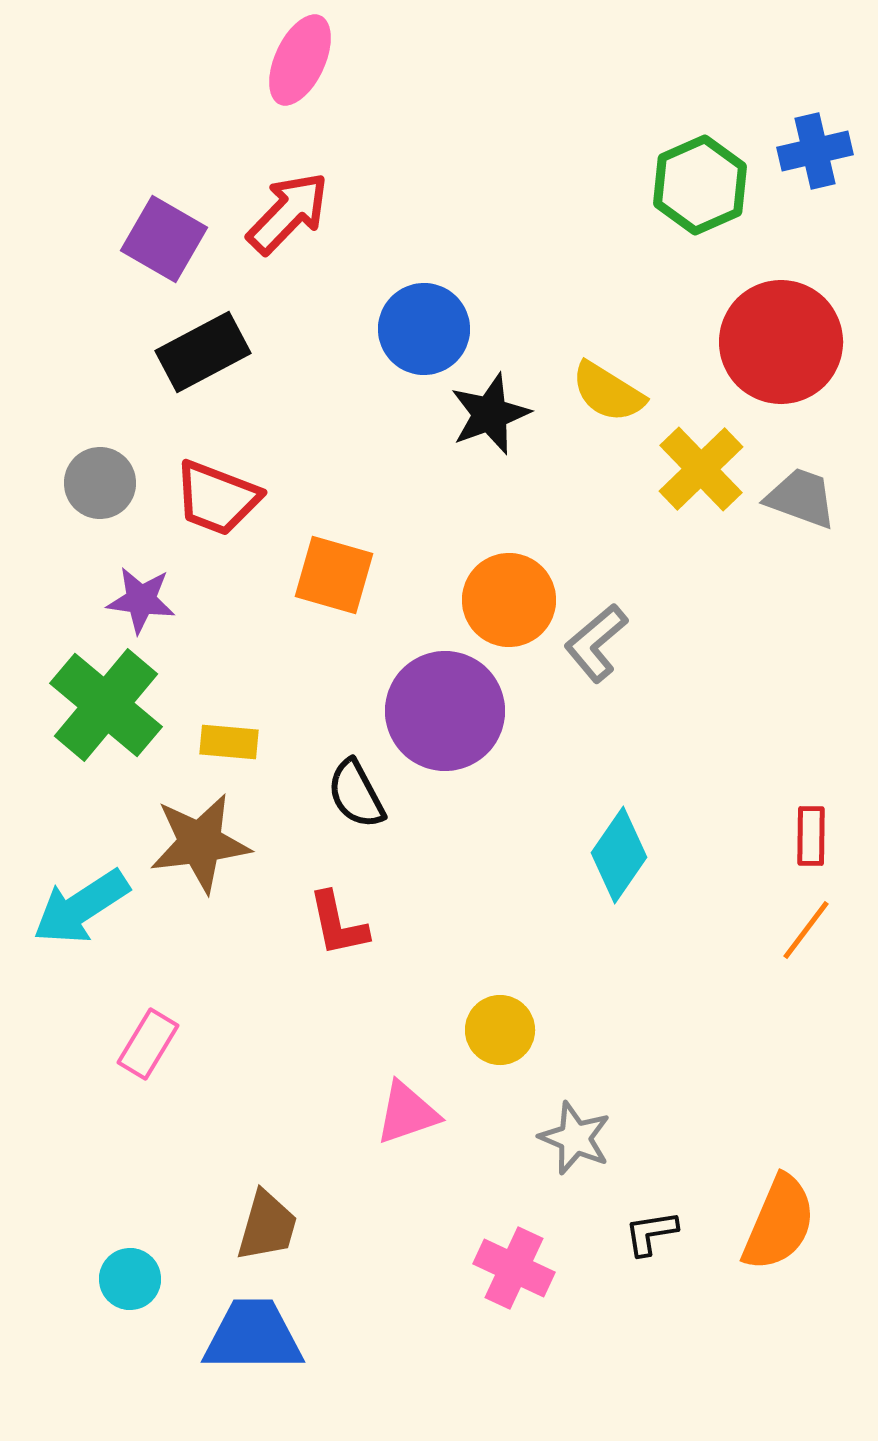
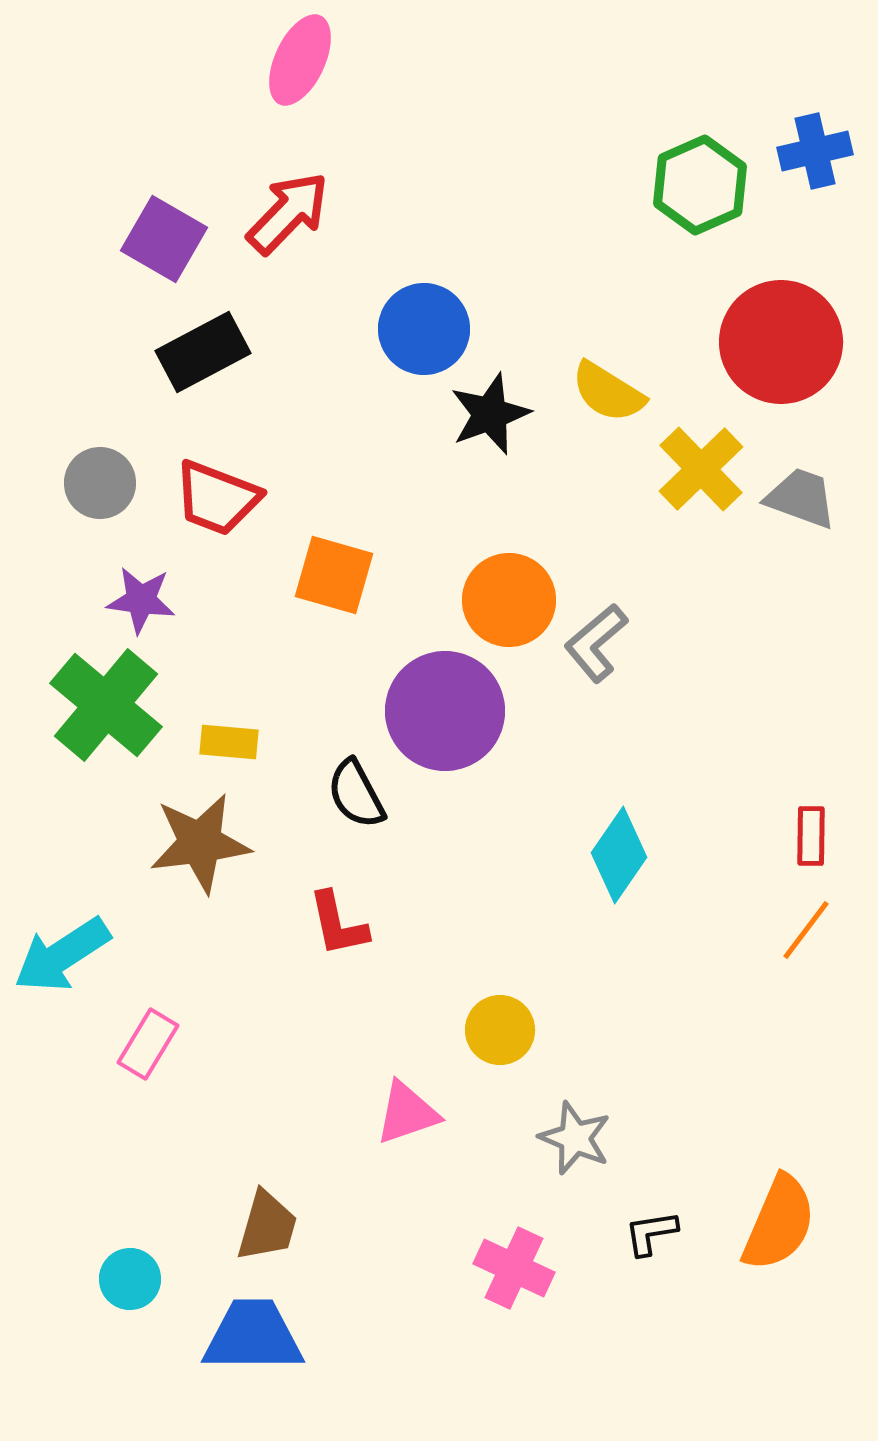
cyan arrow: moved 19 px left, 48 px down
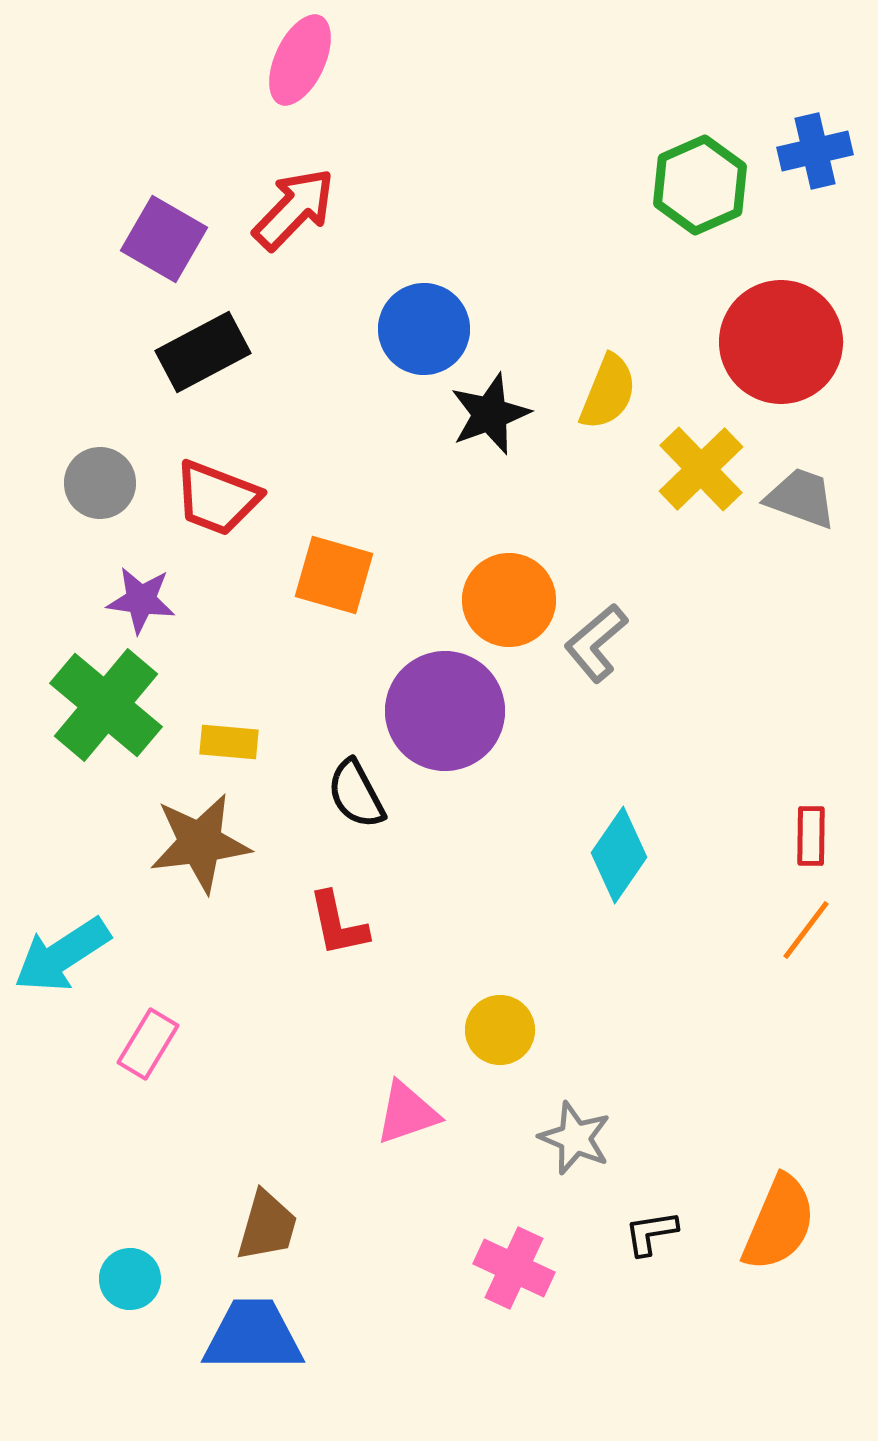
red arrow: moved 6 px right, 4 px up
yellow semicircle: rotated 100 degrees counterclockwise
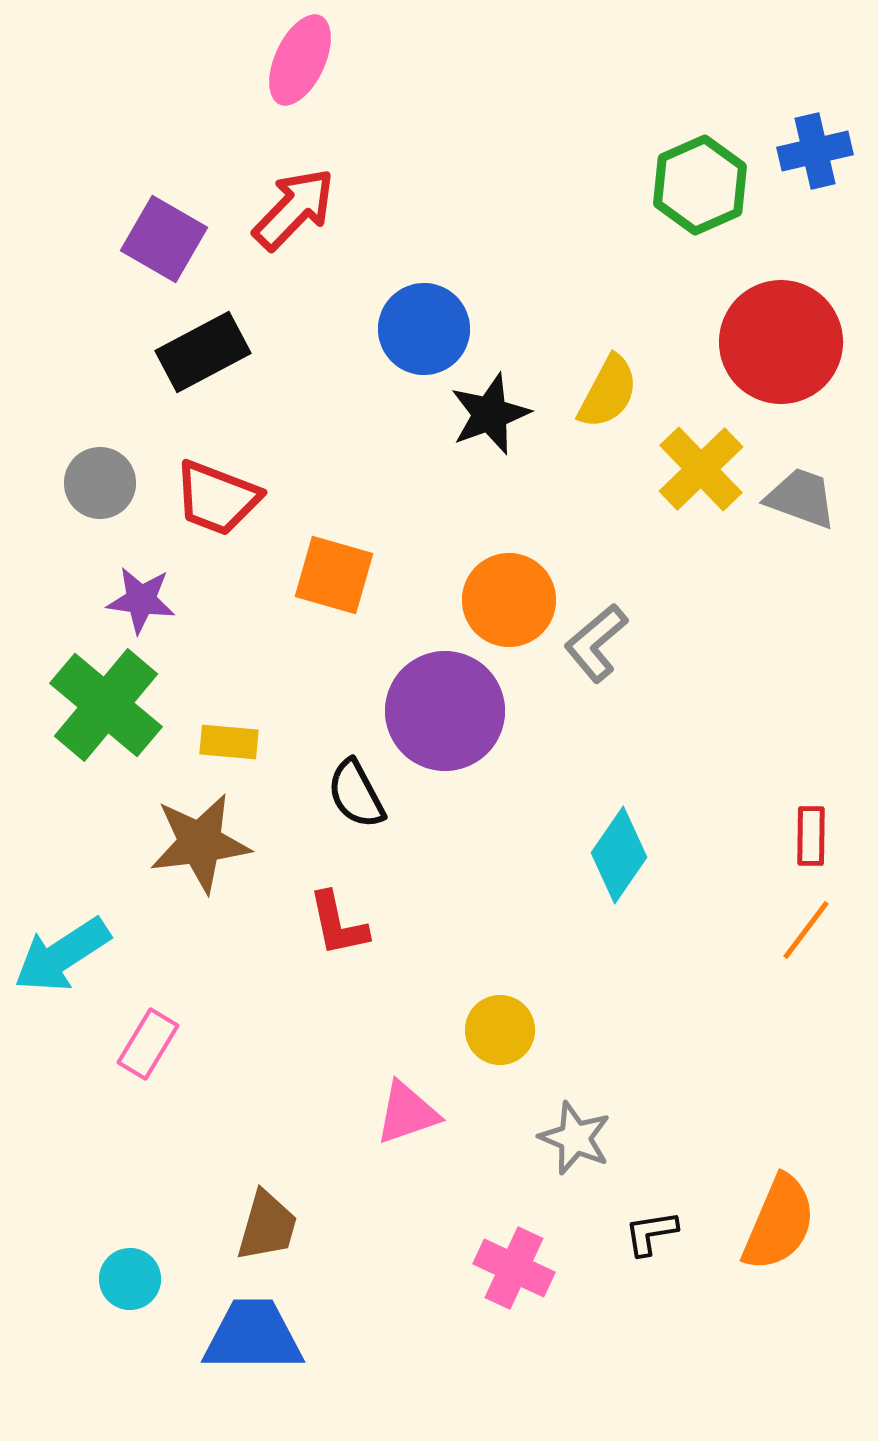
yellow semicircle: rotated 6 degrees clockwise
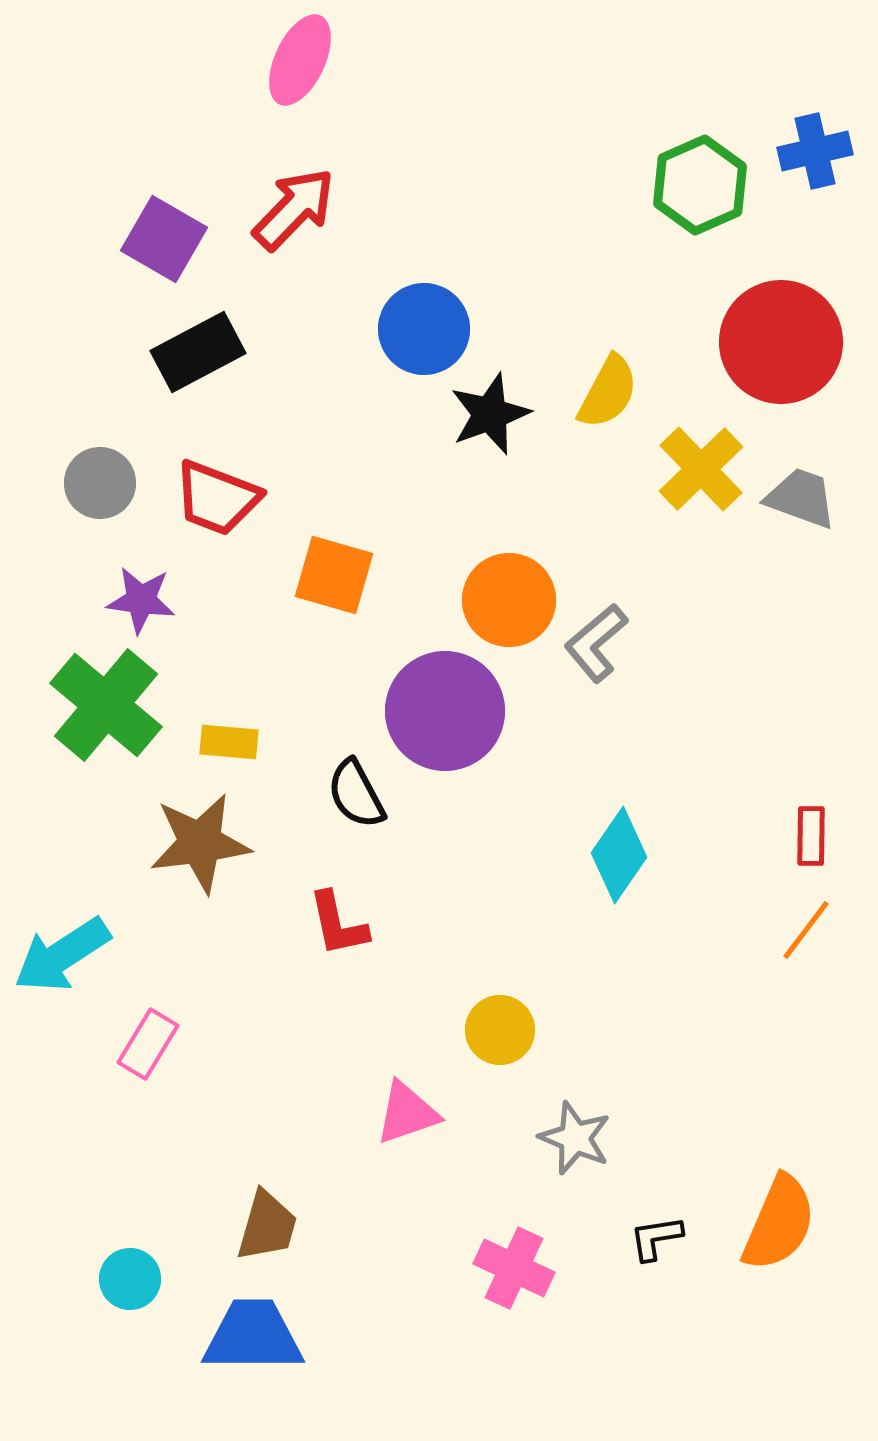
black rectangle: moved 5 px left
black L-shape: moved 5 px right, 5 px down
